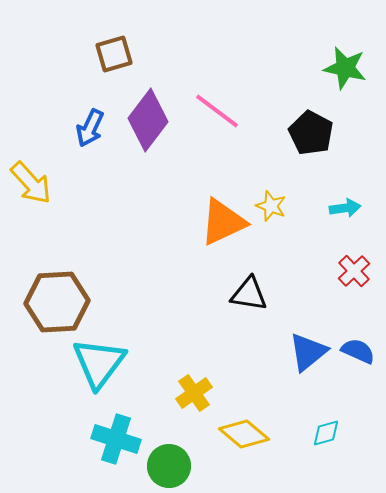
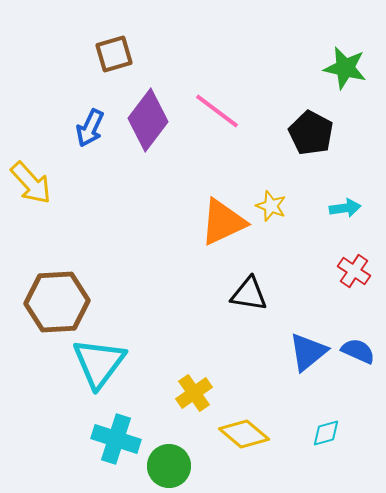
red cross: rotated 12 degrees counterclockwise
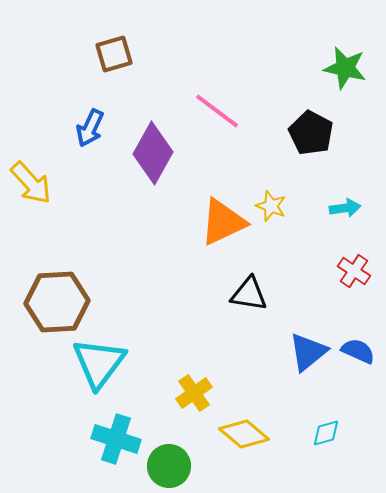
purple diamond: moved 5 px right, 33 px down; rotated 8 degrees counterclockwise
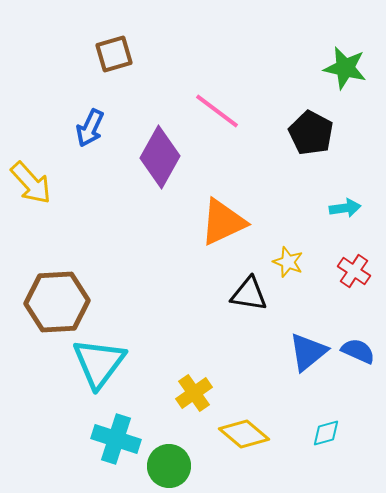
purple diamond: moved 7 px right, 4 px down
yellow star: moved 17 px right, 56 px down
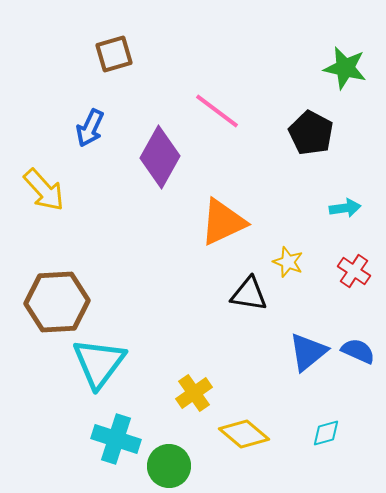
yellow arrow: moved 13 px right, 7 px down
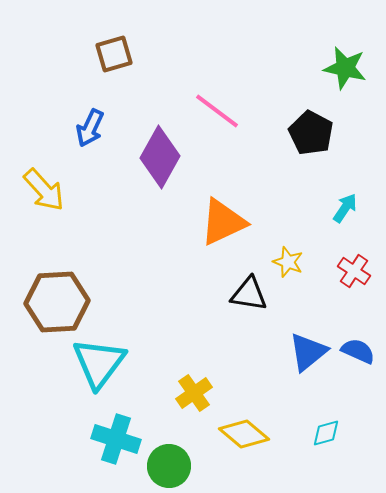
cyan arrow: rotated 48 degrees counterclockwise
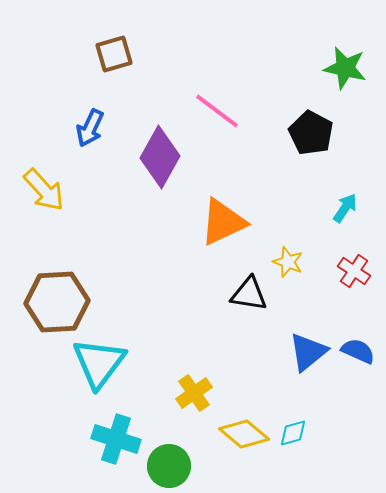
cyan diamond: moved 33 px left
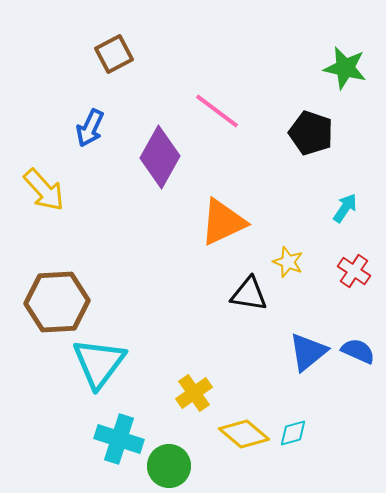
brown square: rotated 12 degrees counterclockwise
black pentagon: rotated 9 degrees counterclockwise
cyan cross: moved 3 px right
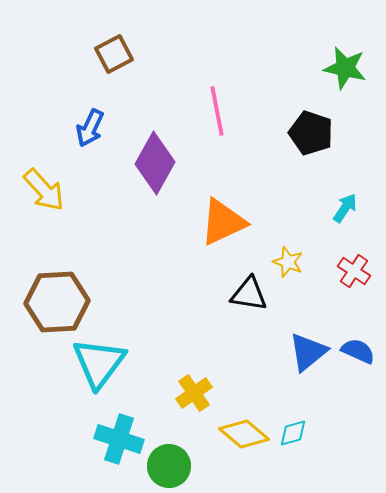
pink line: rotated 42 degrees clockwise
purple diamond: moved 5 px left, 6 px down
